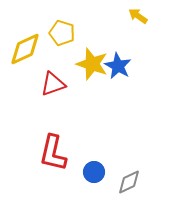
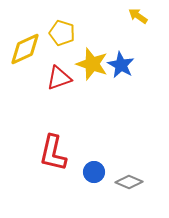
blue star: moved 3 px right, 1 px up
red triangle: moved 6 px right, 6 px up
gray diamond: rotated 48 degrees clockwise
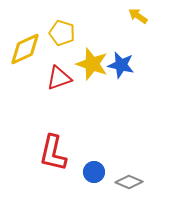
blue star: rotated 16 degrees counterclockwise
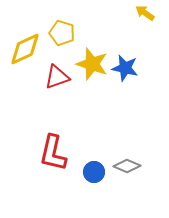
yellow arrow: moved 7 px right, 3 px up
blue star: moved 4 px right, 3 px down
red triangle: moved 2 px left, 1 px up
gray diamond: moved 2 px left, 16 px up
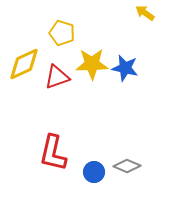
yellow diamond: moved 1 px left, 15 px down
yellow star: rotated 20 degrees counterclockwise
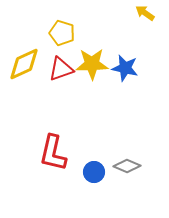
red triangle: moved 4 px right, 8 px up
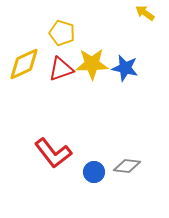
red L-shape: rotated 51 degrees counterclockwise
gray diamond: rotated 16 degrees counterclockwise
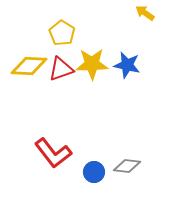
yellow pentagon: rotated 15 degrees clockwise
yellow diamond: moved 5 px right, 2 px down; rotated 27 degrees clockwise
blue star: moved 2 px right, 3 px up
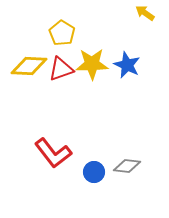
blue star: rotated 12 degrees clockwise
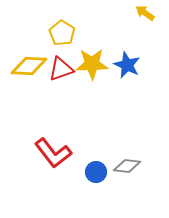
blue circle: moved 2 px right
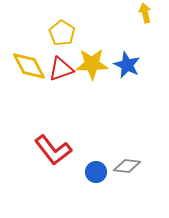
yellow arrow: rotated 42 degrees clockwise
yellow diamond: rotated 60 degrees clockwise
red L-shape: moved 3 px up
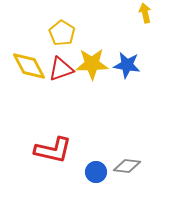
blue star: rotated 16 degrees counterclockwise
red L-shape: rotated 39 degrees counterclockwise
